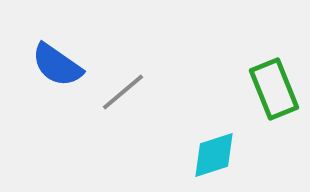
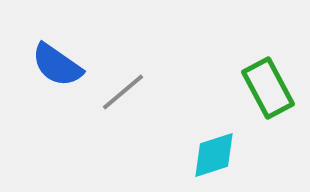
green rectangle: moved 6 px left, 1 px up; rotated 6 degrees counterclockwise
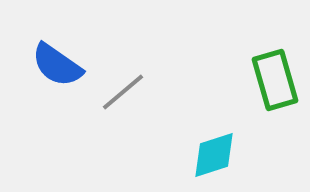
green rectangle: moved 7 px right, 8 px up; rotated 12 degrees clockwise
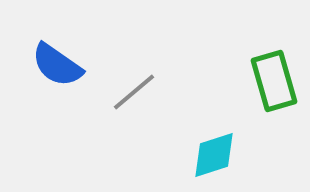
green rectangle: moved 1 px left, 1 px down
gray line: moved 11 px right
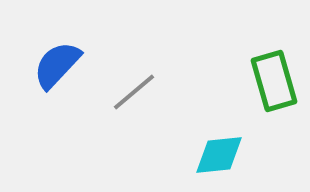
blue semicircle: rotated 98 degrees clockwise
cyan diamond: moved 5 px right; rotated 12 degrees clockwise
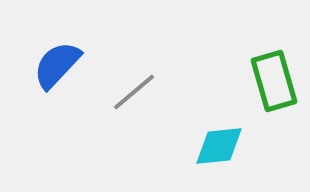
cyan diamond: moved 9 px up
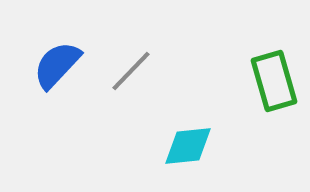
gray line: moved 3 px left, 21 px up; rotated 6 degrees counterclockwise
cyan diamond: moved 31 px left
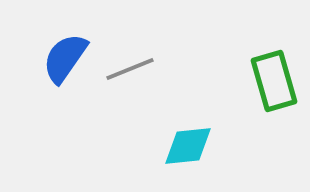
blue semicircle: moved 8 px right, 7 px up; rotated 8 degrees counterclockwise
gray line: moved 1 px left, 2 px up; rotated 24 degrees clockwise
